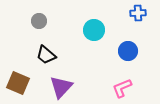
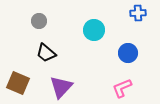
blue circle: moved 2 px down
black trapezoid: moved 2 px up
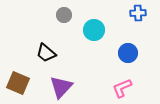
gray circle: moved 25 px right, 6 px up
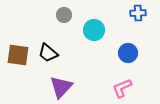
black trapezoid: moved 2 px right
brown square: moved 28 px up; rotated 15 degrees counterclockwise
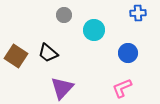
brown square: moved 2 px left, 1 px down; rotated 25 degrees clockwise
purple triangle: moved 1 px right, 1 px down
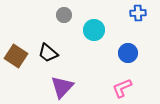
purple triangle: moved 1 px up
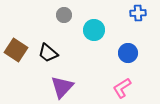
brown square: moved 6 px up
pink L-shape: rotated 10 degrees counterclockwise
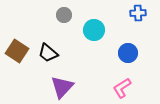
brown square: moved 1 px right, 1 px down
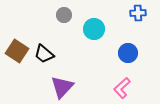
cyan circle: moved 1 px up
black trapezoid: moved 4 px left, 1 px down
pink L-shape: rotated 10 degrees counterclockwise
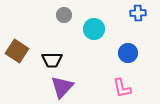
black trapezoid: moved 8 px right, 6 px down; rotated 40 degrees counterclockwise
pink L-shape: rotated 60 degrees counterclockwise
